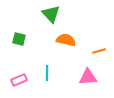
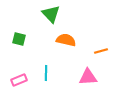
orange line: moved 2 px right
cyan line: moved 1 px left
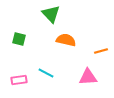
cyan line: rotated 63 degrees counterclockwise
pink rectangle: rotated 14 degrees clockwise
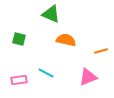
green triangle: rotated 24 degrees counterclockwise
pink triangle: rotated 18 degrees counterclockwise
